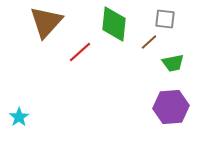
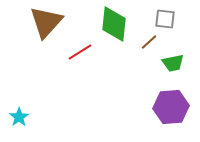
red line: rotated 10 degrees clockwise
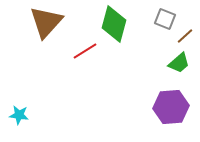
gray square: rotated 15 degrees clockwise
green diamond: rotated 9 degrees clockwise
brown line: moved 36 px right, 6 px up
red line: moved 5 px right, 1 px up
green trapezoid: moved 6 px right; rotated 30 degrees counterclockwise
cyan star: moved 2 px up; rotated 30 degrees counterclockwise
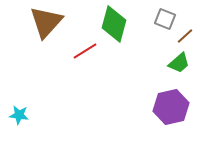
purple hexagon: rotated 8 degrees counterclockwise
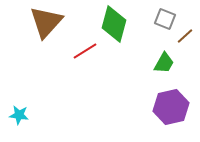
green trapezoid: moved 15 px left; rotated 20 degrees counterclockwise
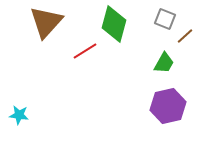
purple hexagon: moved 3 px left, 1 px up
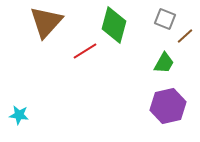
green diamond: moved 1 px down
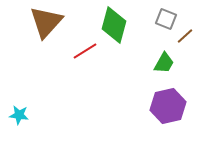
gray square: moved 1 px right
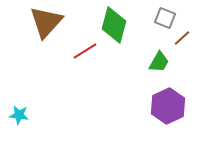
gray square: moved 1 px left, 1 px up
brown line: moved 3 px left, 2 px down
green trapezoid: moved 5 px left, 1 px up
purple hexagon: rotated 12 degrees counterclockwise
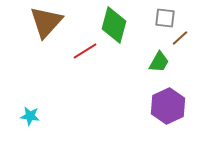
gray square: rotated 15 degrees counterclockwise
brown line: moved 2 px left
cyan star: moved 11 px right, 1 px down
